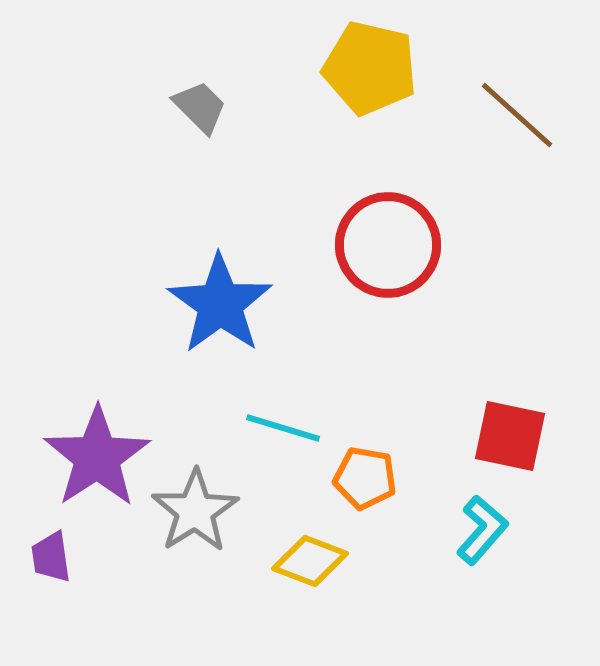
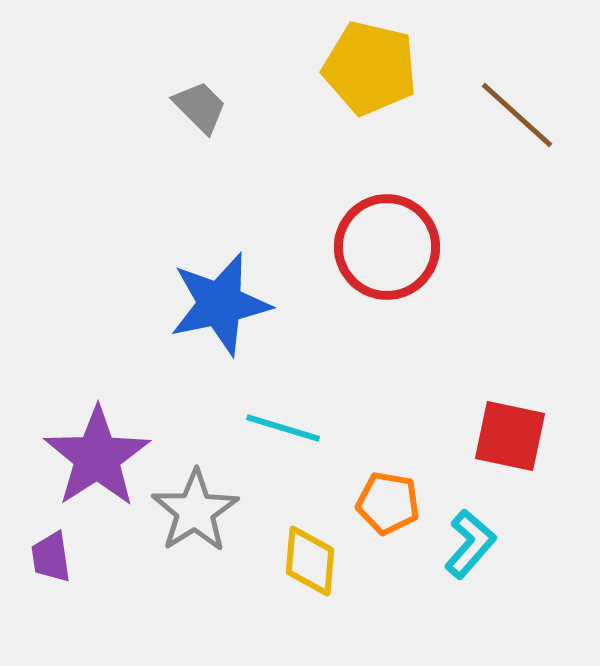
red circle: moved 1 px left, 2 px down
blue star: rotated 24 degrees clockwise
orange pentagon: moved 23 px right, 25 px down
cyan L-shape: moved 12 px left, 14 px down
yellow diamond: rotated 74 degrees clockwise
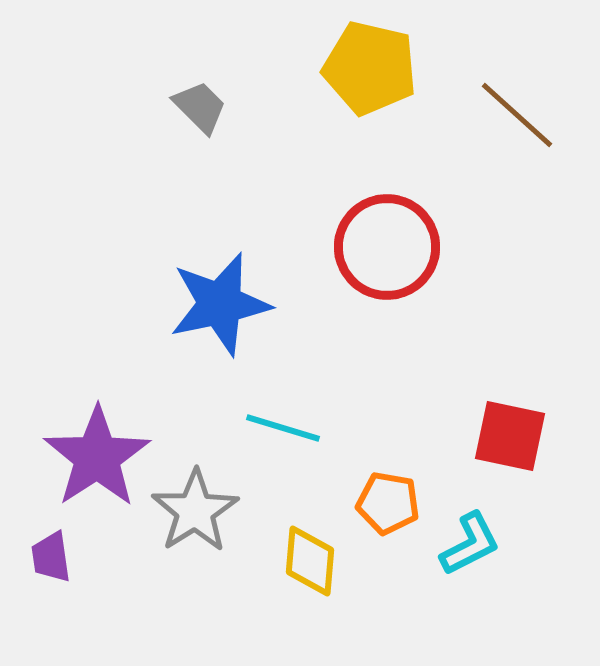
cyan L-shape: rotated 22 degrees clockwise
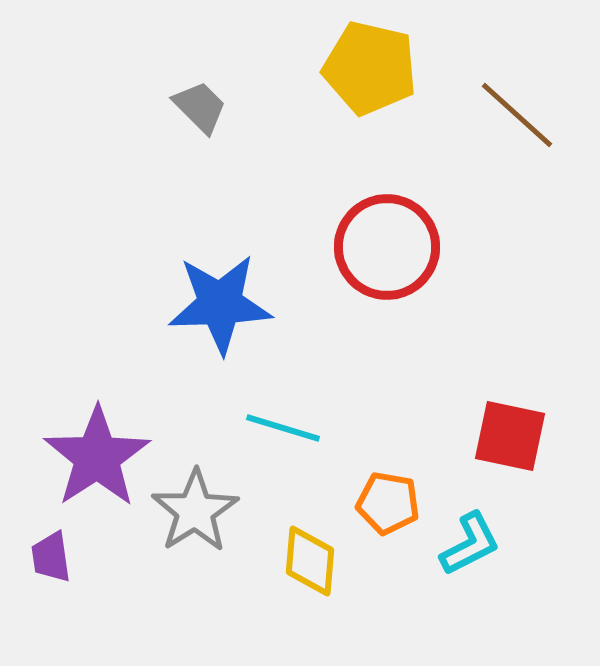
blue star: rotated 10 degrees clockwise
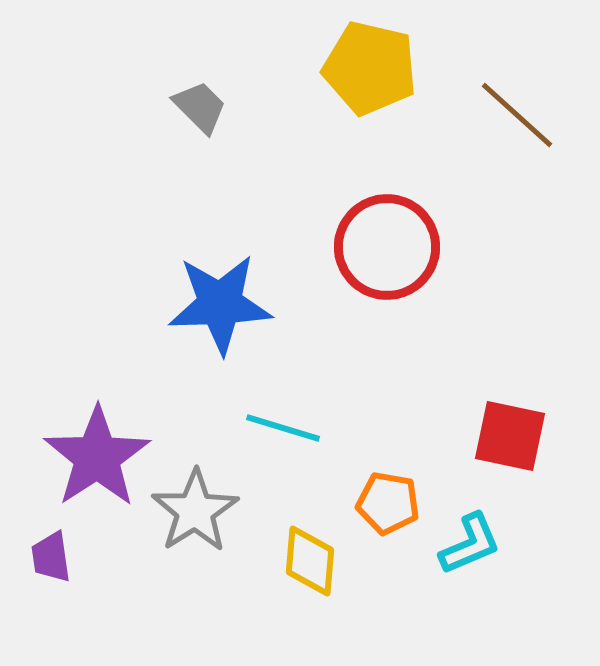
cyan L-shape: rotated 4 degrees clockwise
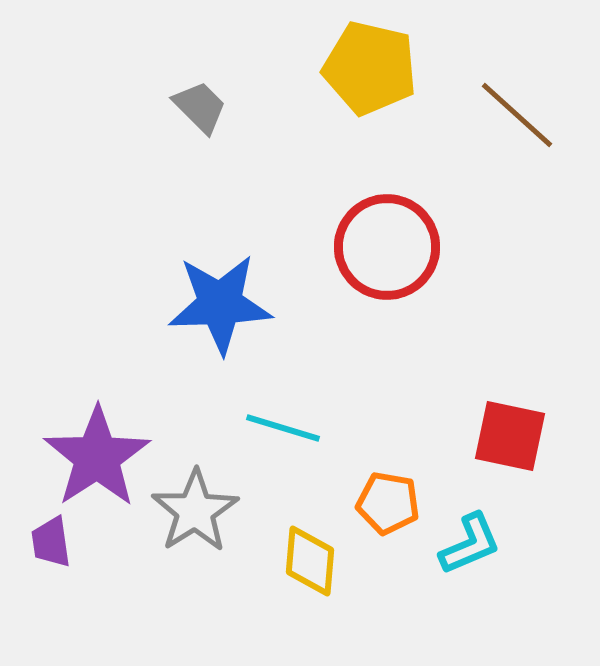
purple trapezoid: moved 15 px up
